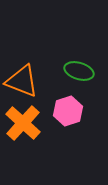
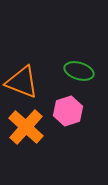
orange triangle: moved 1 px down
orange cross: moved 3 px right, 4 px down
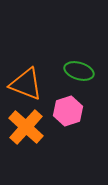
orange triangle: moved 4 px right, 2 px down
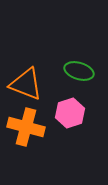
pink hexagon: moved 2 px right, 2 px down
orange cross: rotated 27 degrees counterclockwise
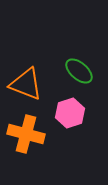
green ellipse: rotated 24 degrees clockwise
orange cross: moved 7 px down
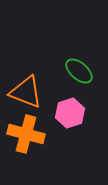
orange triangle: moved 8 px down
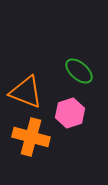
orange cross: moved 5 px right, 3 px down
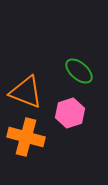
orange cross: moved 5 px left
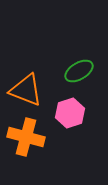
green ellipse: rotated 72 degrees counterclockwise
orange triangle: moved 2 px up
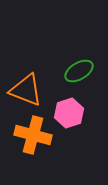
pink hexagon: moved 1 px left
orange cross: moved 7 px right, 2 px up
